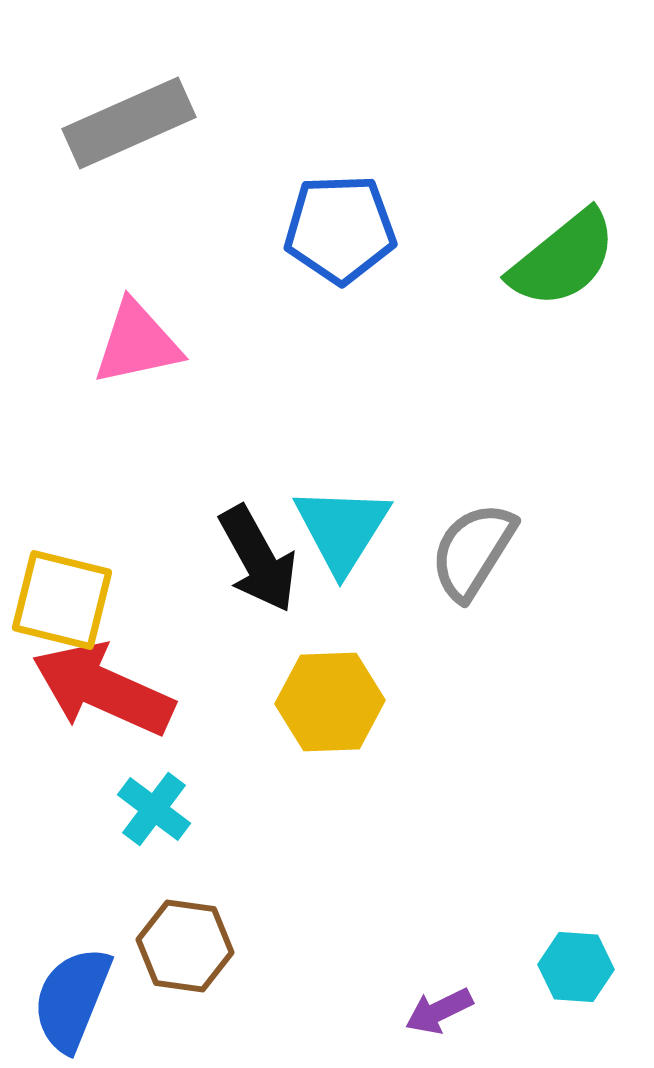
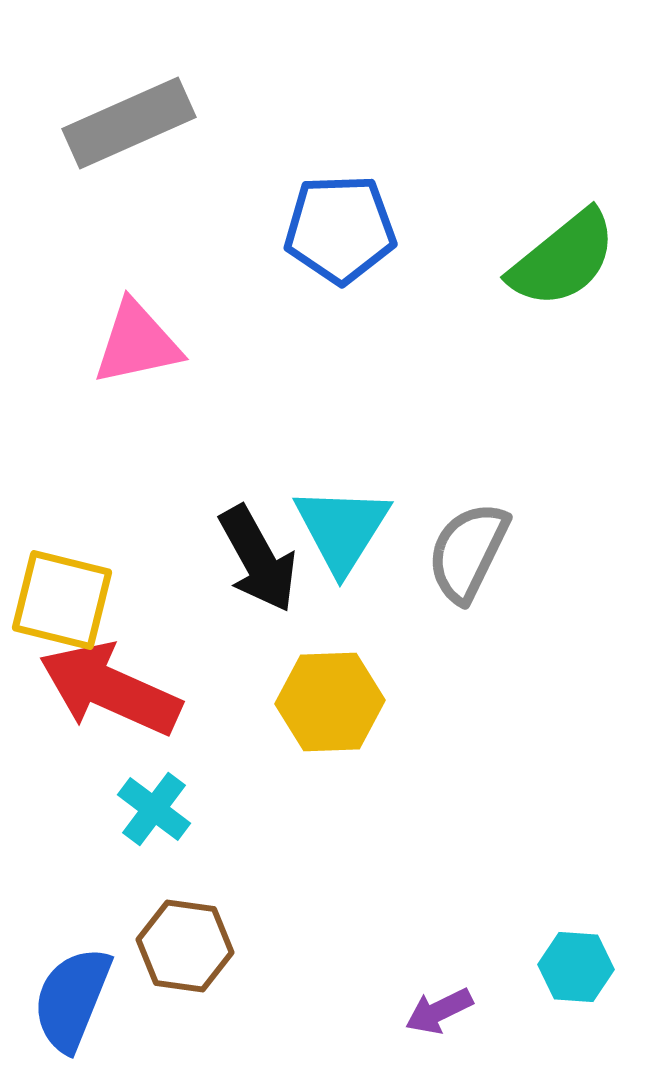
gray semicircle: moved 5 px left, 1 px down; rotated 6 degrees counterclockwise
red arrow: moved 7 px right
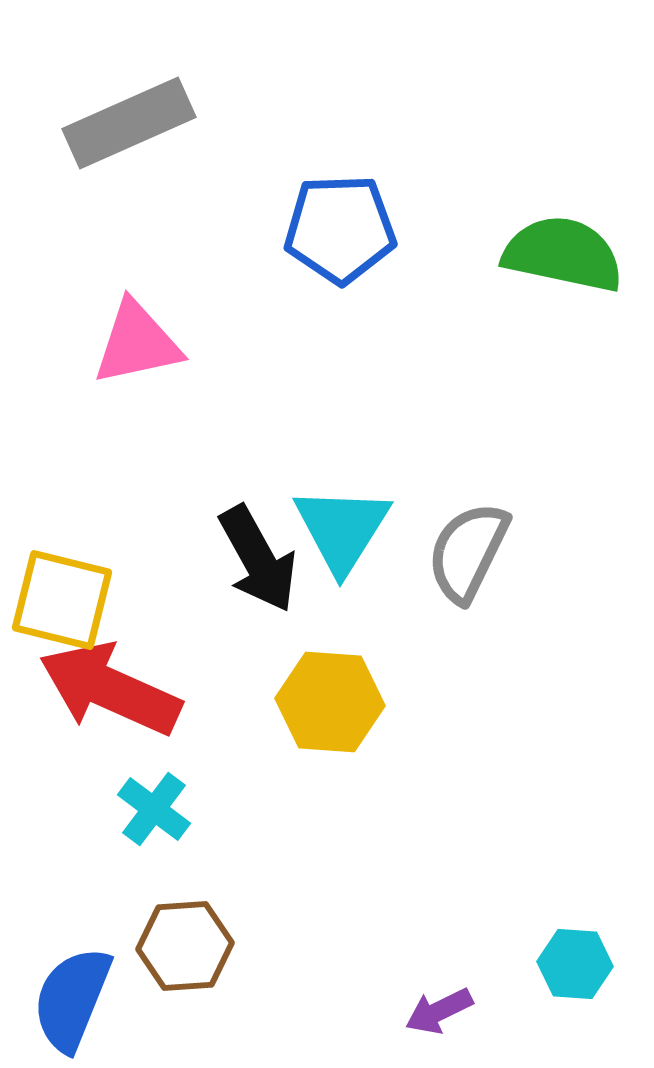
green semicircle: moved 5 px up; rotated 129 degrees counterclockwise
yellow hexagon: rotated 6 degrees clockwise
brown hexagon: rotated 12 degrees counterclockwise
cyan hexagon: moved 1 px left, 3 px up
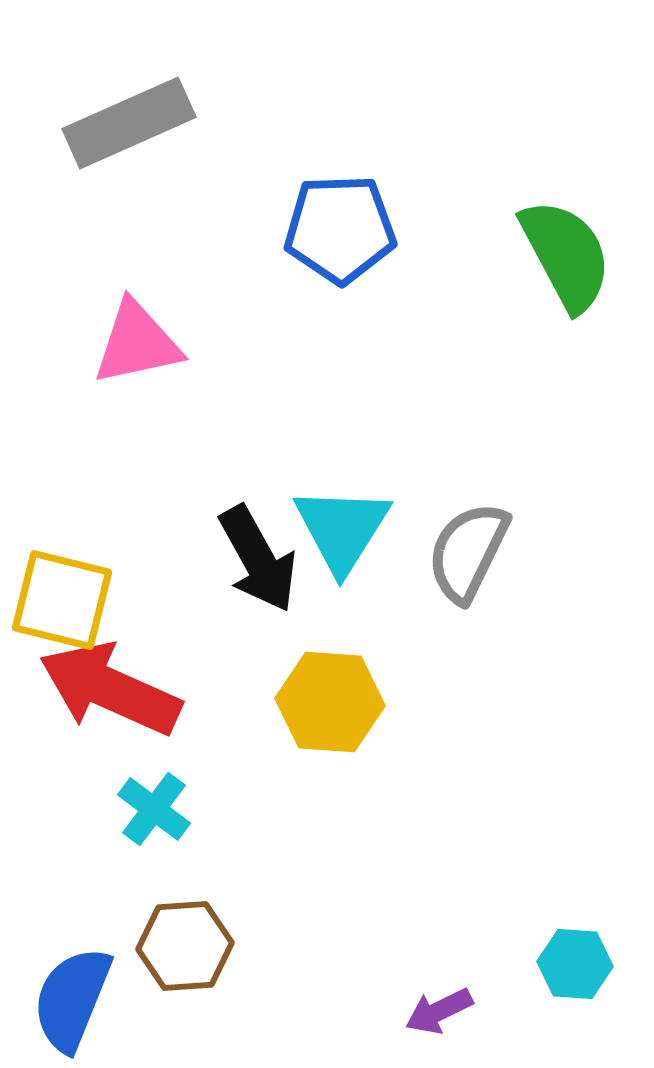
green semicircle: moved 3 px right, 1 px down; rotated 50 degrees clockwise
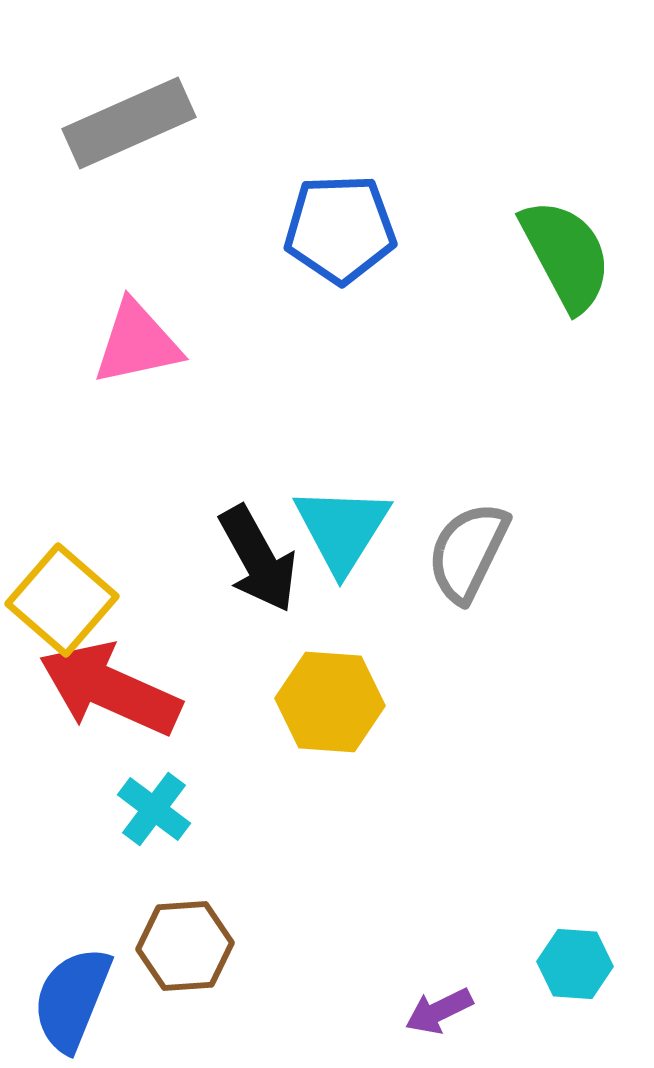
yellow square: rotated 27 degrees clockwise
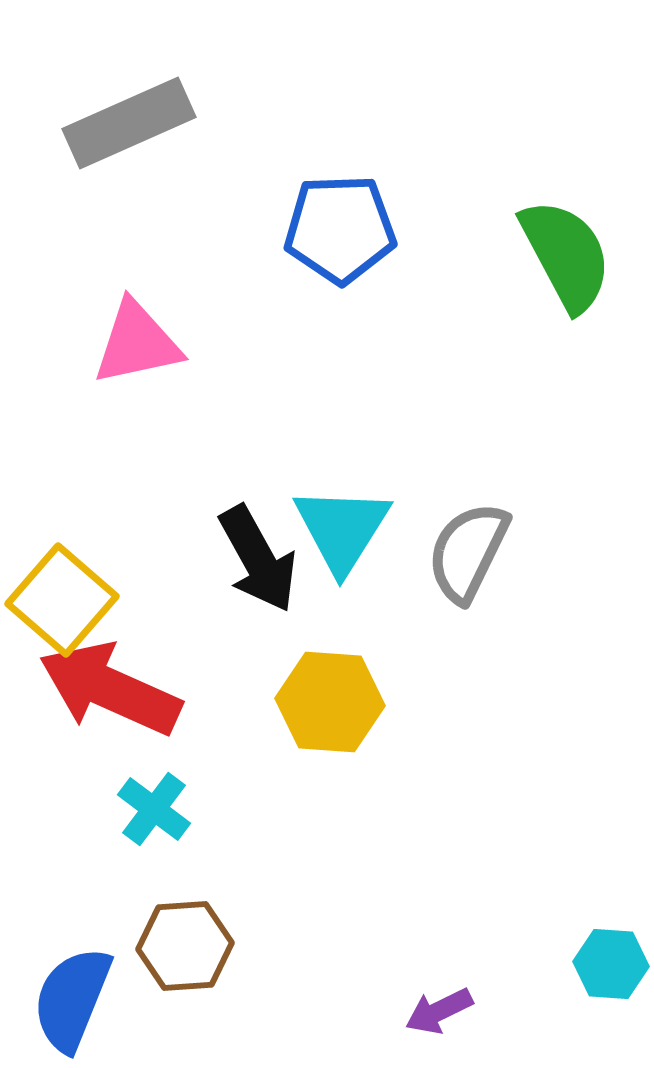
cyan hexagon: moved 36 px right
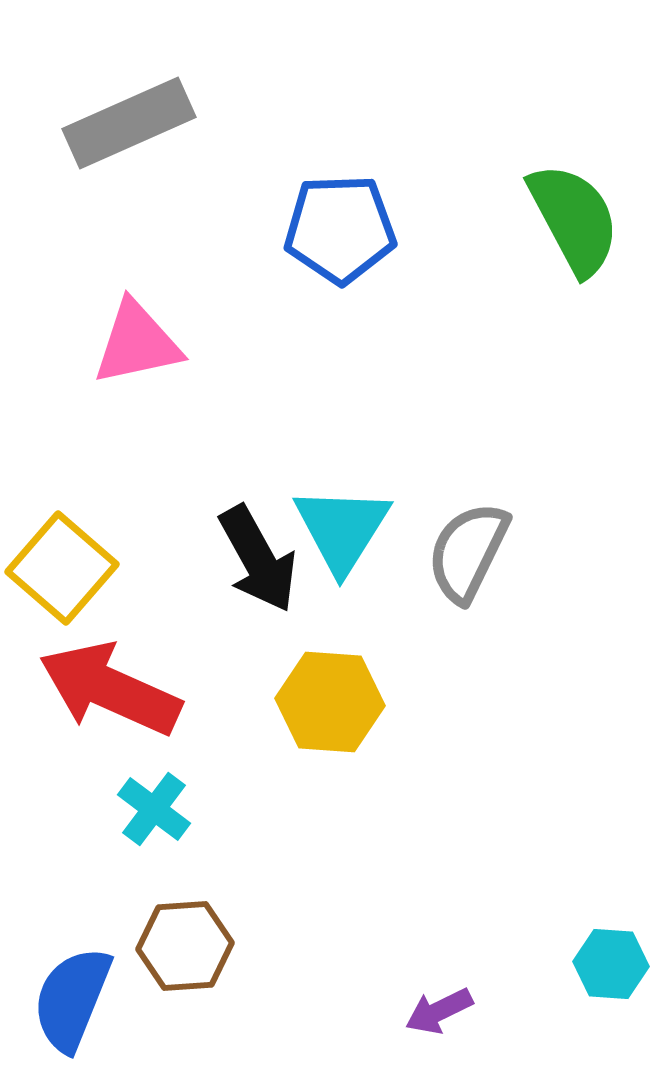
green semicircle: moved 8 px right, 36 px up
yellow square: moved 32 px up
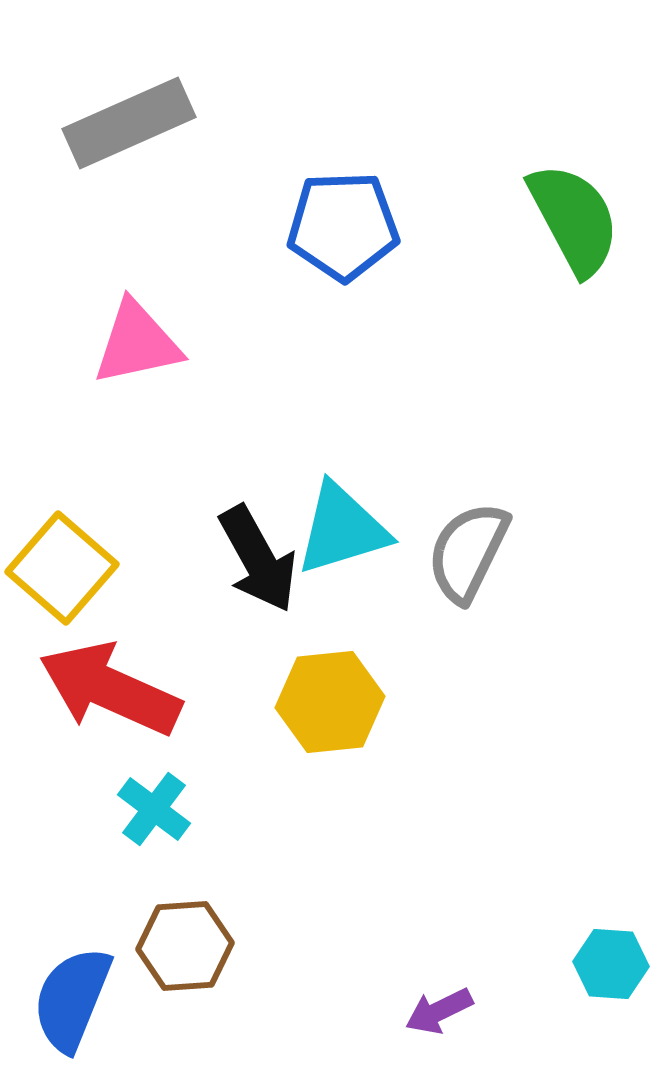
blue pentagon: moved 3 px right, 3 px up
cyan triangle: rotated 41 degrees clockwise
yellow hexagon: rotated 10 degrees counterclockwise
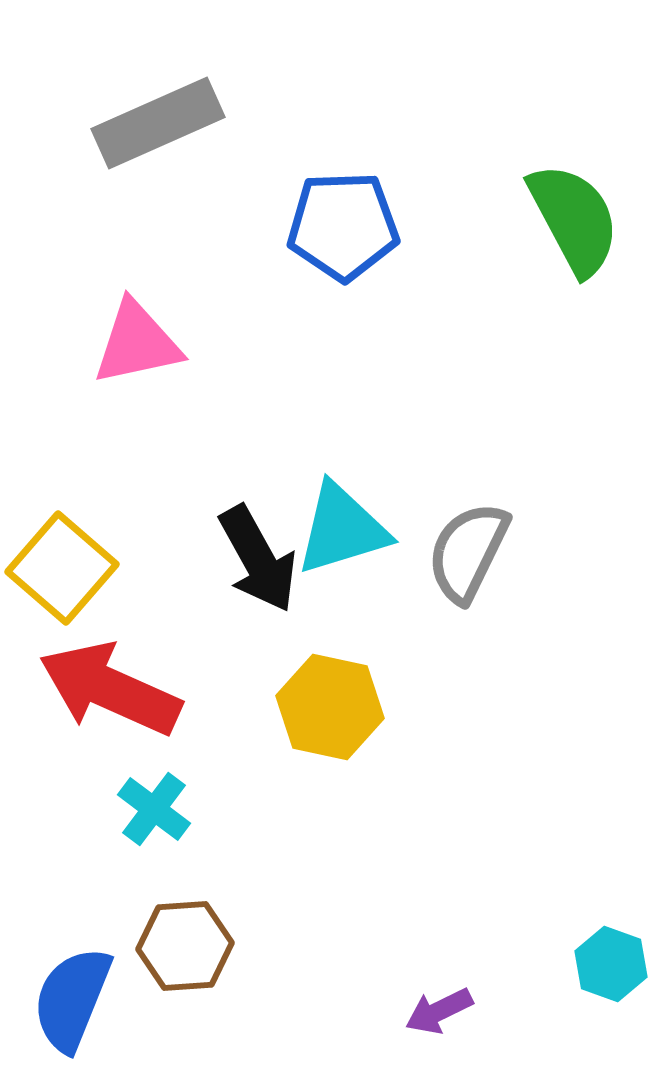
gray rectangle: moved 29 px right
yellow hexagon: moved 5 px down; rotated 18 degrees clockwise
cyan hexagon: rotated 16 degrees clockwise
